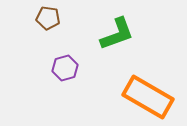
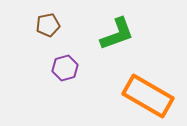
brown pentagon: moved 7 px down; rotated 20 degrees counterclockwise
orange rectangle: moved 1 px up
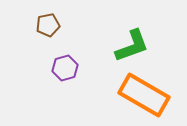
green L-shape: moved 15 px right, 12 px down
orange rectangle: moved 4 px left, 1 px up
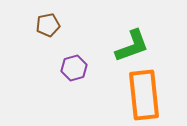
purple hexagon: moved 9 px right
orange rectangle: rotated 54 degrees clockwise
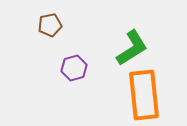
brown pentagon: moved 2 px right
green L-shape: moved 2 px down; rotated 12 degrees counterclockwise
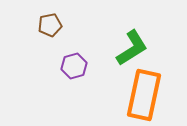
purple hexagon: moved 2 px up
orange rectangle: rotated 18 degrees clockwise
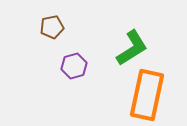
brown pentagon: moved 2 px right, 2 px down
orange rectangle: moved 3 px right
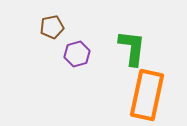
green L-shape: rotated 51 degrees counterclockwise
purple hexagon: moved 3 px right, 12 px up
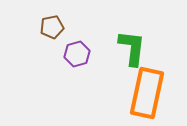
orange rectangle: moved 2 px up
